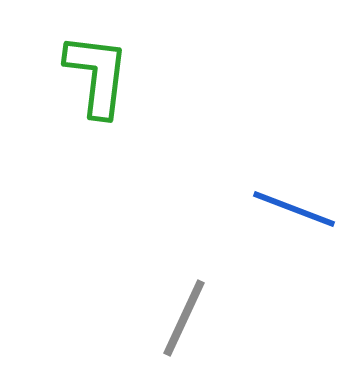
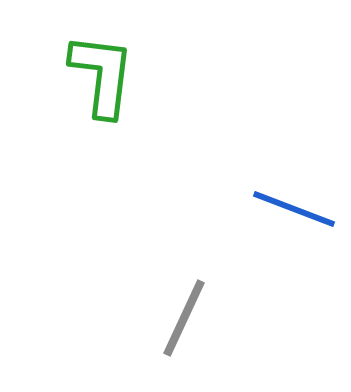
green L-shape: moved 5 px right
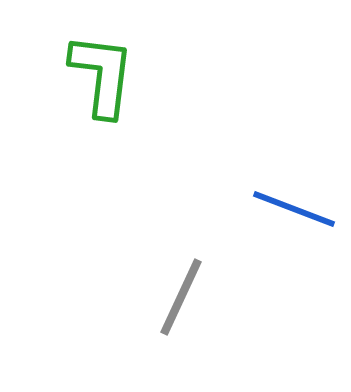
gray line: moved 3 px left, 21 px up
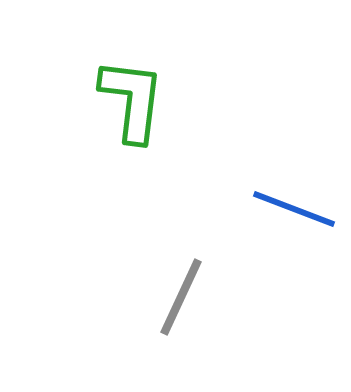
green L-shape: moved 30 px right, 25 px down
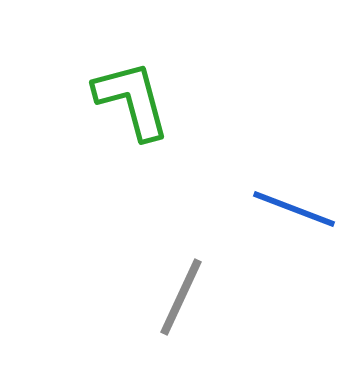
green L-shape: rotated 22 degrees counterclockwise
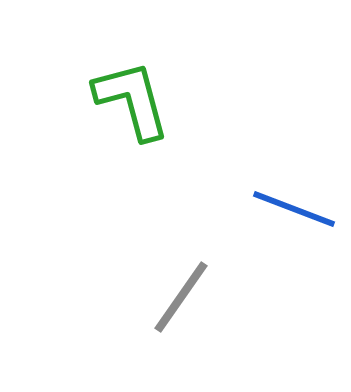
gray line: rotated 10 degrees clockwise
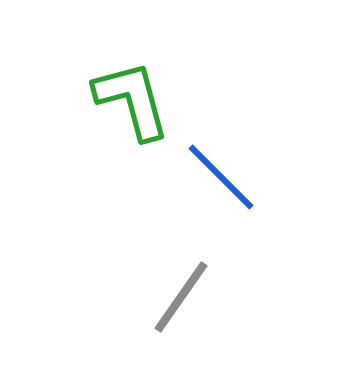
blue line: moved 73 px left, 32 px up; rotated 24 degrees clockwise
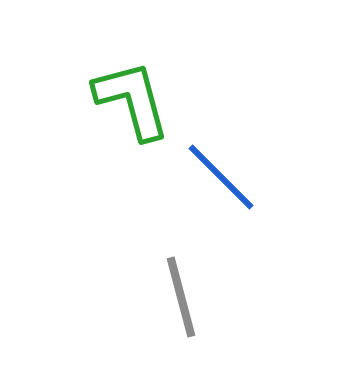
gray line: rotated 50 degrees counterclockwise
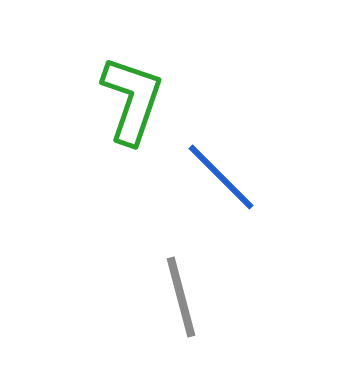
green L-shape: rotated 34 degrees clockwise
